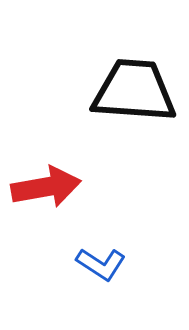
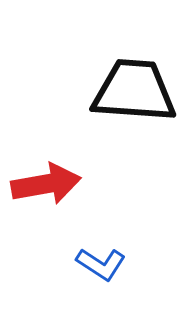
red arrow: moved 3 px up
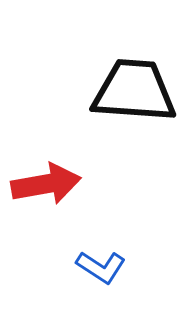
blue L-shape: moved 3 px down
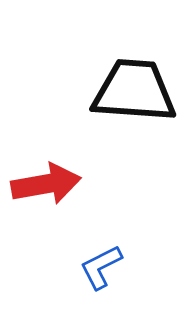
blue L-shape: rotated 120 degrees clockwise
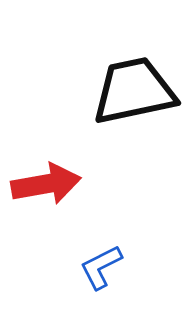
black trapezoid: rotated 16 degrees counterclockwise
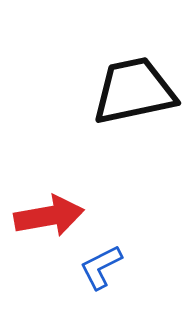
red arrow: moved 3 px right, 32 px down
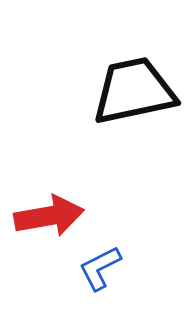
blue L-shape: moved 1 px left, 1 px down
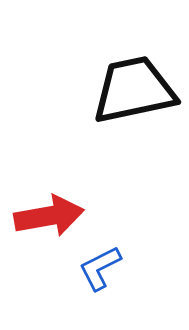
black trapezoid: moved 1 px up
